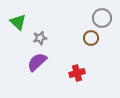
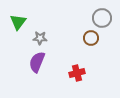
green triangle: rotated 24 degrees clockwise
gray star: rotated 16 degrees clockwise
purple semicircle: rotated 25 degrees counterclockwise
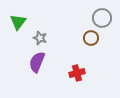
gray star: rotated 16 degrees clockwise
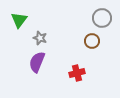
green triangle: moved 1 px right, 2 px up
brown circle: moved 1 px right, 3 px down
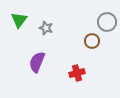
gray circle: moved 5 px right, 4 px down
gray star: moved 6 px right, 10 px up
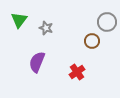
red cross: moved 1 px up; rotated 21 degrees counterclockwise
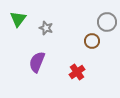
green triangle: moved 1 px left, 1 px up
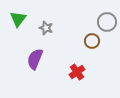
purple semicircle: moved 2 px left, 3 px up
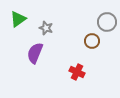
green triangle: rotated 18 degrees clockwise
purple semicircle: moved 6 px up
red cross: rotated 28 degrees counterclockwise
